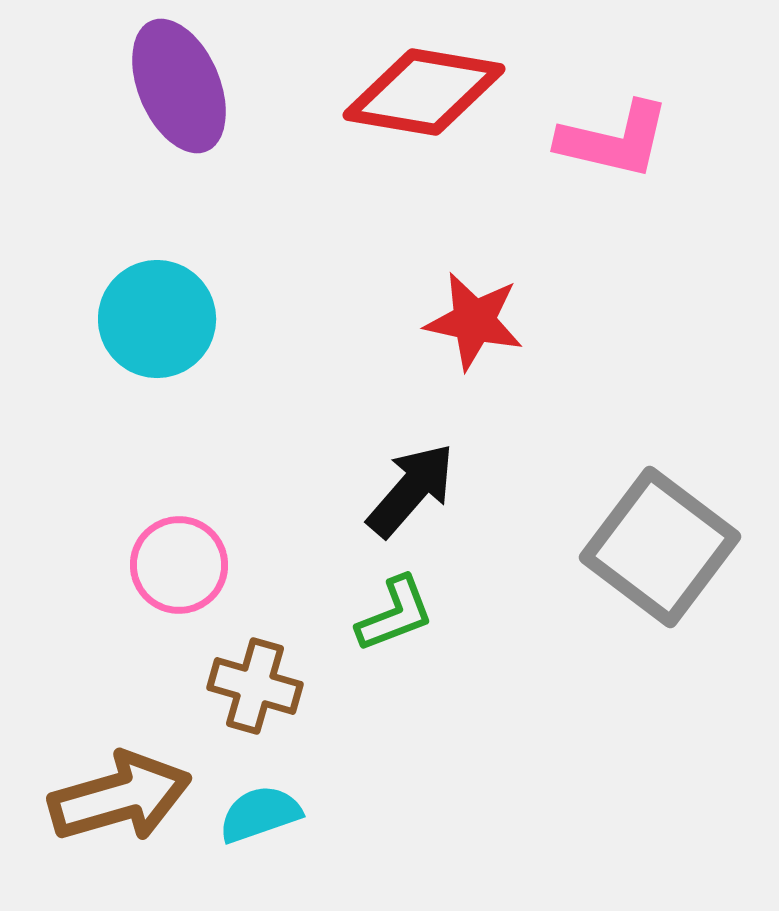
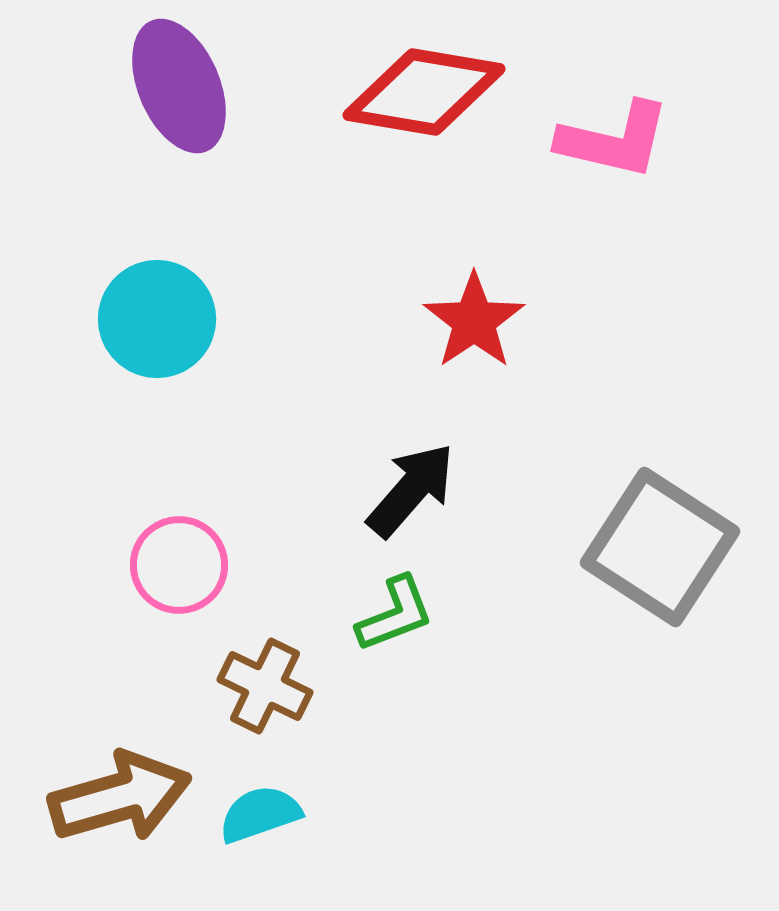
red star: rotated 26 degrees clockwise
gray square: rotated 4 degrees counterclockwise
brown cross: moved 10 px right; rotated 10 degrees clockwise
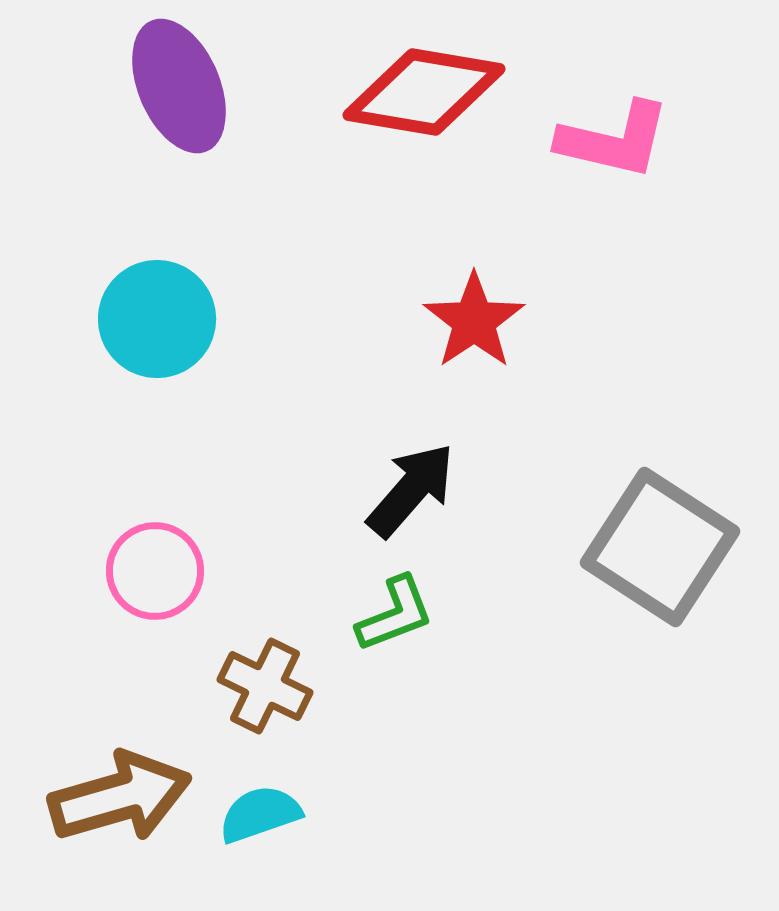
pink circle: moved 24 px left, 6 px down
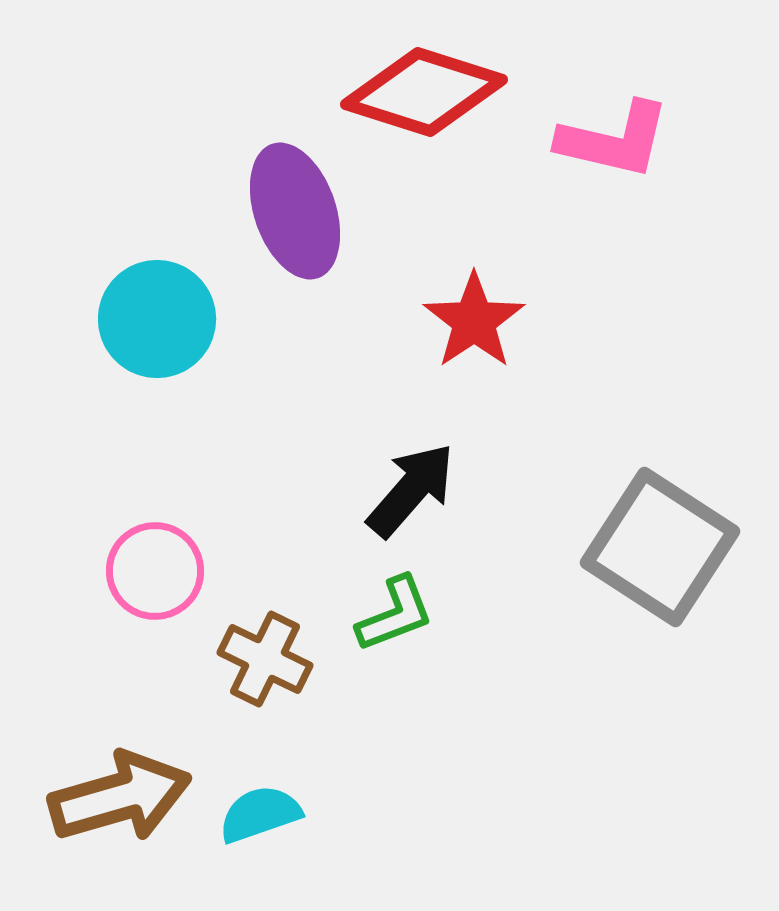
purple ellipse: moved 116 px right, 125 px down; rotated 4 degrees clockwise
red diamond: rotated 8 degrees clockwise
brown cross: moved 27 px up
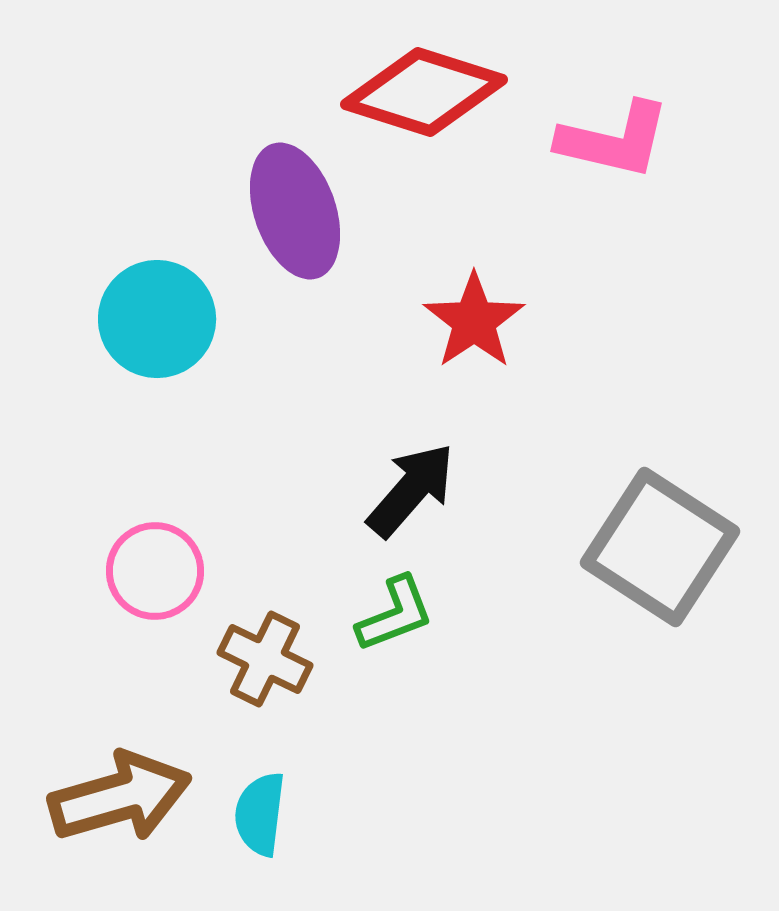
cyan semicircle: rotated 64 degrees counterclockwise
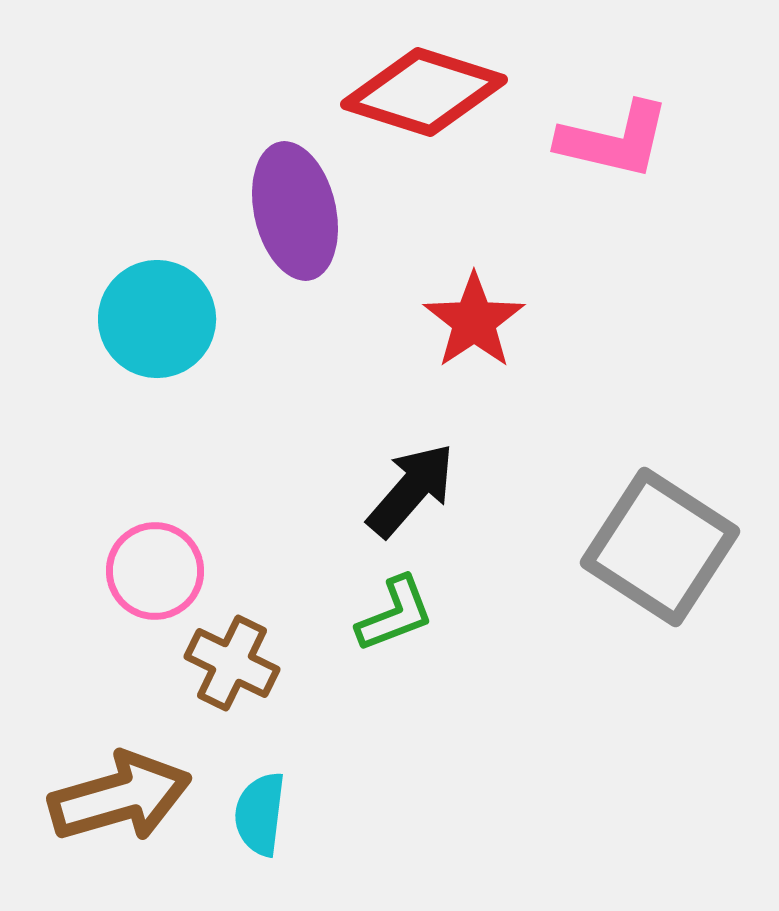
purple ellipse: rotated 6 degrees clockwise
brown cross: moved 33 px left, 4 px down
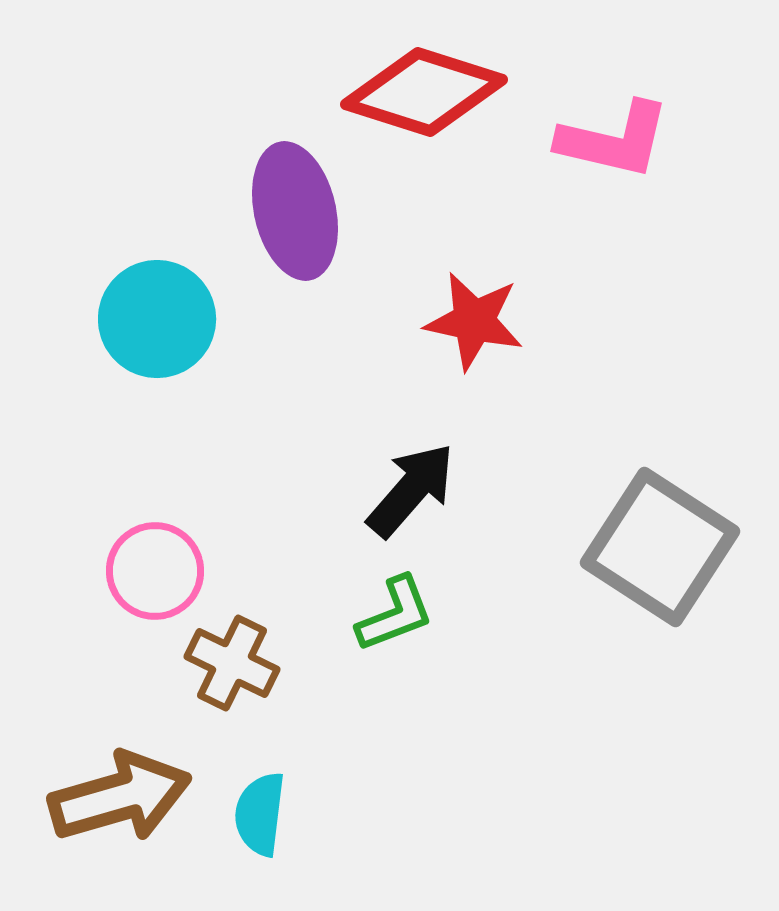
red star: rotated 26 degrees counterclockwise
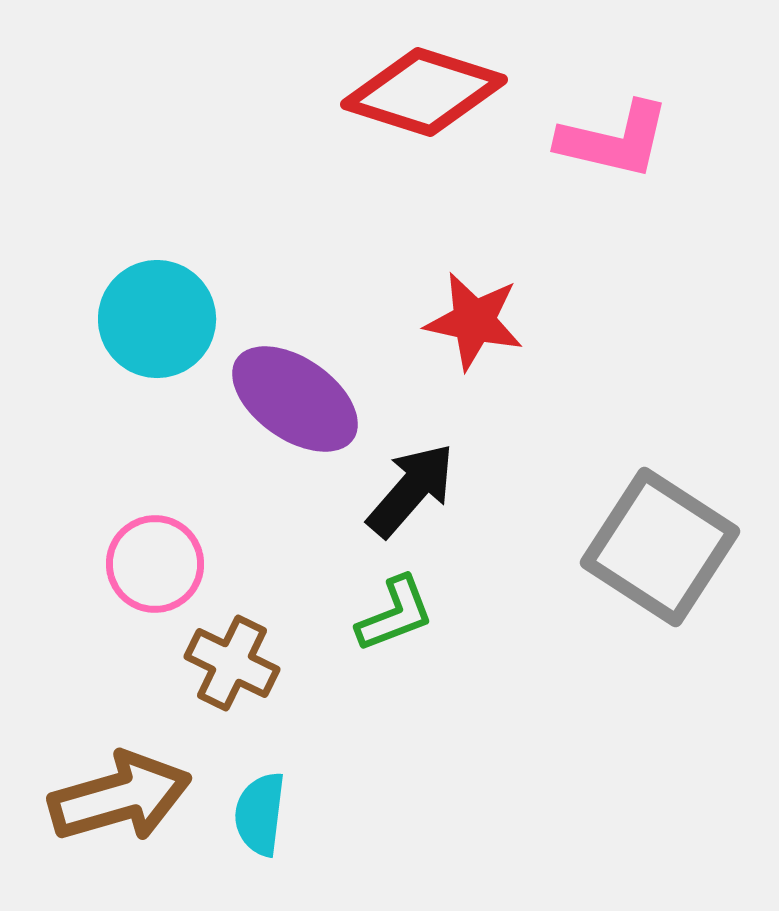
purple ellipse: moved 188 px down; rotated 42 degrees counterclockwise
pink circle: moved 7 px up
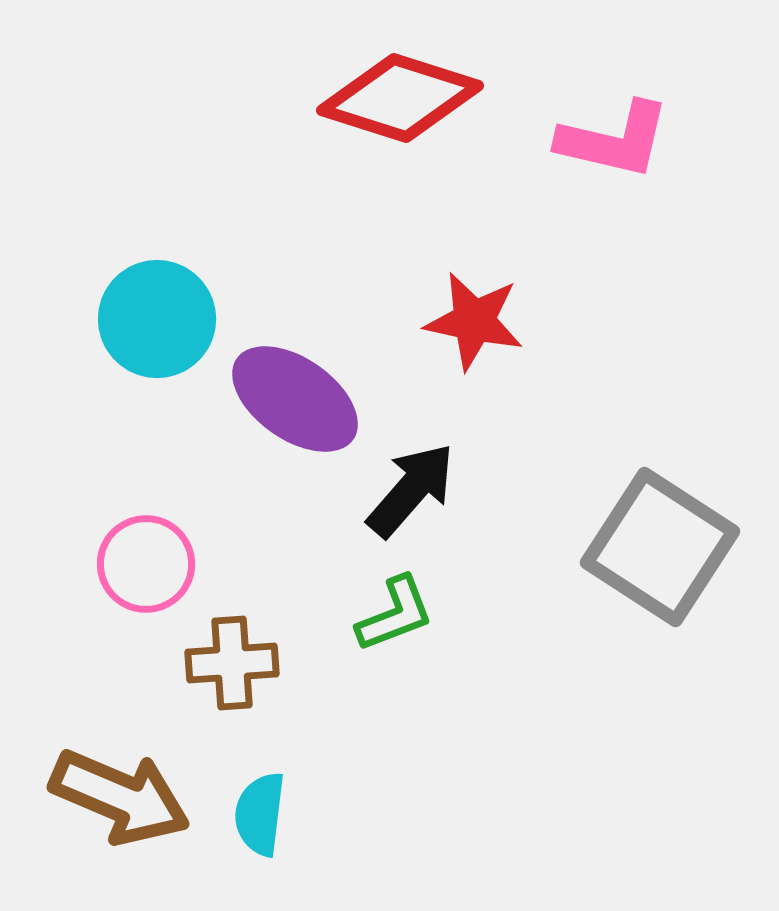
red diamond: moved 24 px left, 6 px down
pink circle: moved 9 px left
brown cross: rotated 30 degrees counterclockwise
brown arrow: rotated 39 degrees clockwise
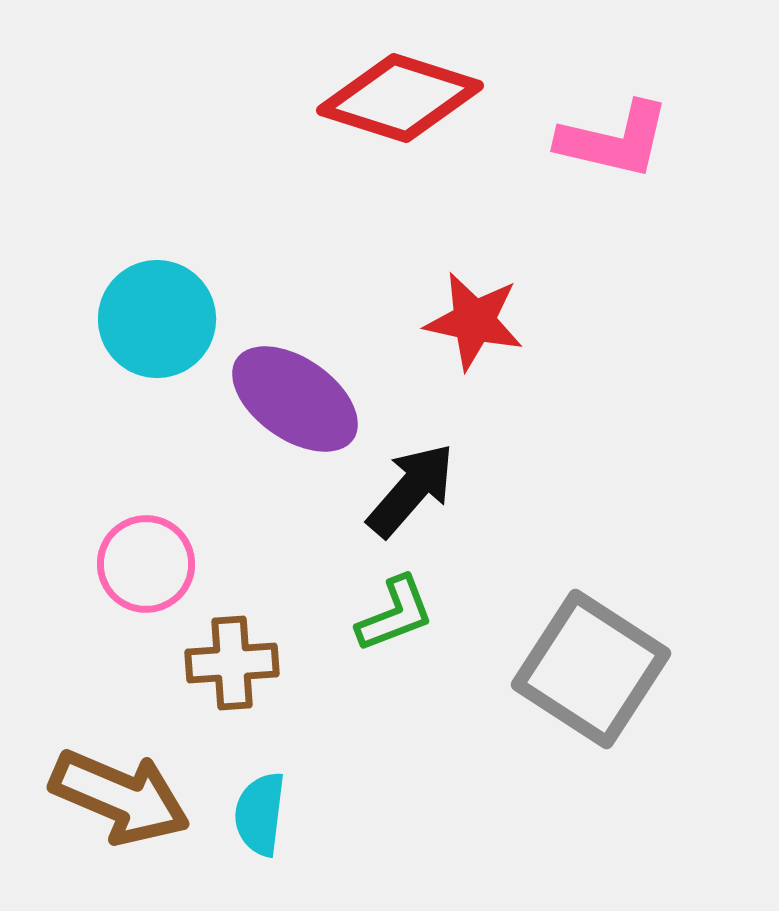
gray square: moved 69 px left, 122 px down
